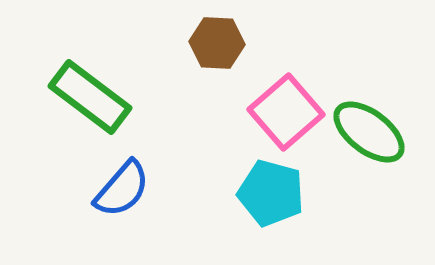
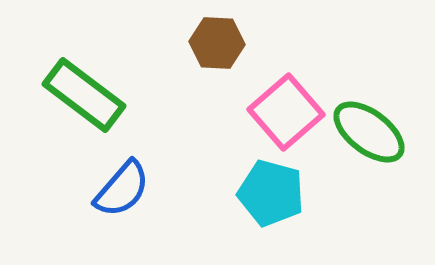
green rectangle: moved 6 px left, 2 px up
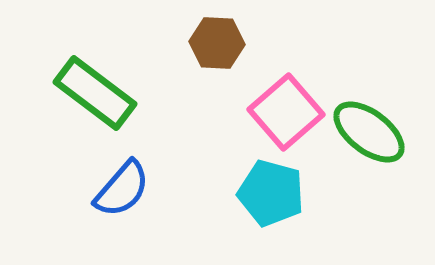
green rectangle: moved 11 px right, 2 px up
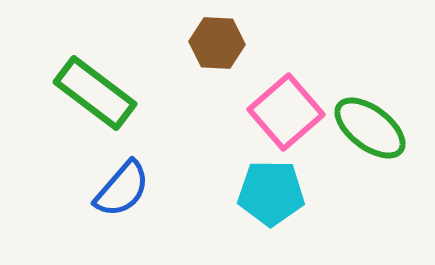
green ellipse: moved 1 px right, 4 px up
cyan pentagon: rotated 14 degrees counterclockwise
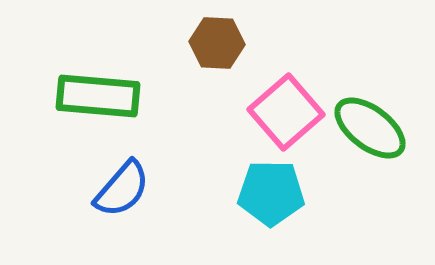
green rectangle: moved 3 px right, 3 px down; rotated 32 degrees counterclockwise
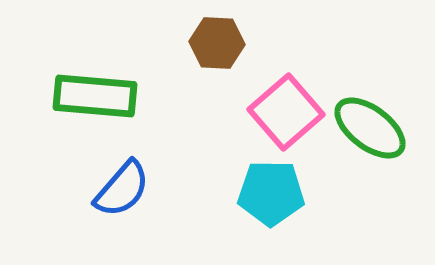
green rectangle: moved 3 px left
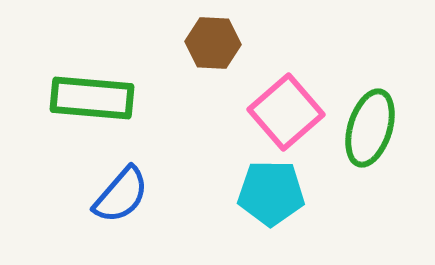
brown hexagon: moved 4 px left
green rectangle: moved 3 px left, 2 px down
green ellipse: rotated 70 degrees clockwise
blue semicircle: moved 1 px left, 6 px down
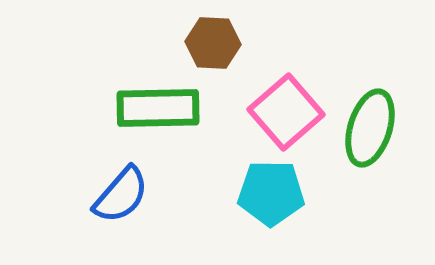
green rectangle: moved 66 px right, 10 px down; rotated 6 degrees counterclockwise
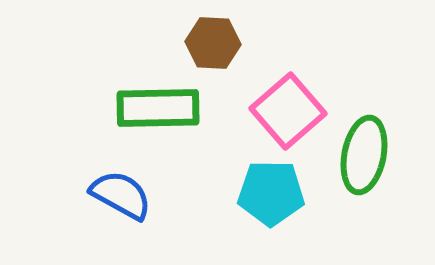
pink square: moved 2 px right, 1 px up
green ellipse: moved 6 px left, 27 px down; rotated 6 degrees counterclockwise
blue semicircle: rotated 102 degrees counterclockwise
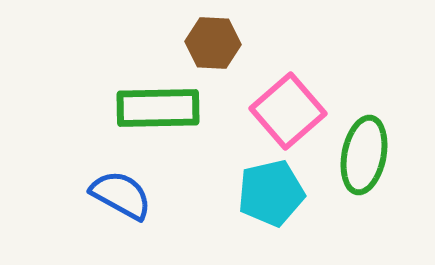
cyan pentagon: rotated 14 degrees counterclockwise
